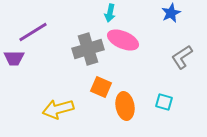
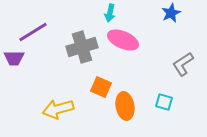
gray cross: moved 6 px left, 2 px up
gray L-shape: moved 1 px right, 7 px down
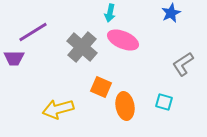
gray cross: rotated 32 degrees counterclockwise
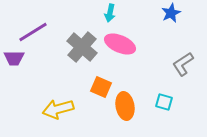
pink ellipse: moved 3 px left, 4 px down
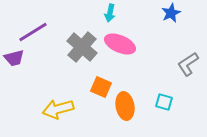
purple trapezoid: rotated 15 degrees counterclockwise
gray L-shape: moved 5 px right
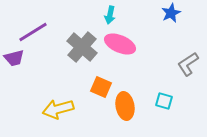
cyan arrow: moved 2 px down
cyan square: moved 1 px up
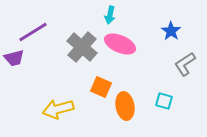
blue star: moved 18 px down; rotated 12 degrees counterclockwise
gray L-shape: moved 3 px left
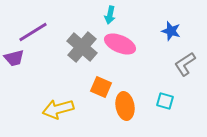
blue star: rotated 18 degrees counterclockwise
cyan square: moved 1 px right
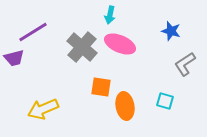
orange square: rotated 15 degrees counterclockwise
yellow arrow: moved 15 px left; rotated 8 degrees counterclockwise
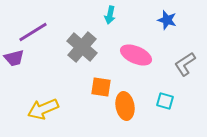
blue star: moved 4 px left, 11 px up
pink ellipse: moved 16 px right, 11 px down
